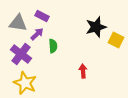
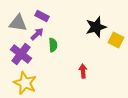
green semicircle: moved 1 px up
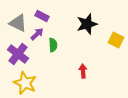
gray triangle: rotated 18 degrees clockwise
black star: moved 9 px left, 3 px up
purple cross: moved 3 px left
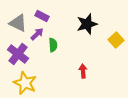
yellow square: rotated 21 degrees clockwise
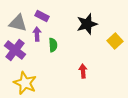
gray triangle: rotated 12 degrees counterclockwise
purple arrow: rotated 48 degrees counterclockwise
yellow square: moved 1 px left, 1 px down
purple cross: moved 3 px left, 4 px up
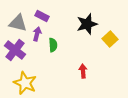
purple arrow: rotated 16 degrees clockwise
yellow square: moved 5 px left, 2 px up
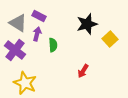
purple rectangle: moved 3 px left
gray triangle: rotated 18 degrees clockwise
red arrow: rotated 144 degrees counterclockwise
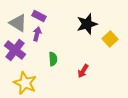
green semicircle: moved 14 px down
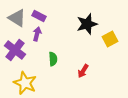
gray triangle: moved 1 px left, 5 px up
yellow square: rotated 14 degrees clockwise
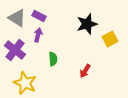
purple arrow: moved 1 px right, 1 px down
red arrow: moved 2 px right
